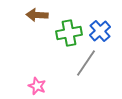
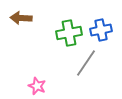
brown arrow: moved 16 px left, 3 px down
blue cross: moved 1 px right, 1 px up; rotated 30 degrees clockwise
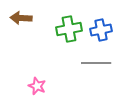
green cross: moved 4 px up
gray line: moved 10 px right; rotated 56 degrees clockwise
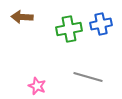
brown arrow: moved 1 px right, 1 px up
blue cross: moved 6 px up
gray line: moved 8 px left, 14 px down; rotated 16 degrees clockwise
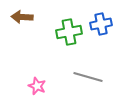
green cross: moved 3 px down
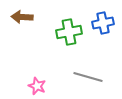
blue cross: moved 2 px right, 1 px up
